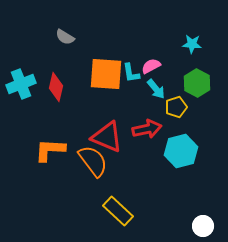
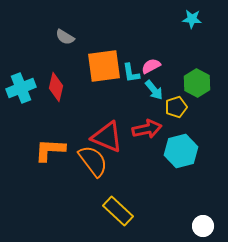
cyan star: moved 25 px up
orange square: moved 2 px left, 8 px up; rotated 12 degrees counterclockwise
cyan cross: moved 4 px down
cyan arrow: moved 2 px left, 1 px down
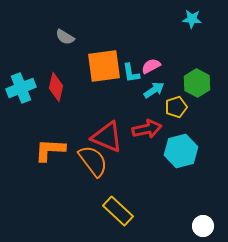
cyan arrow: rotated 85 degrees counterclockwise
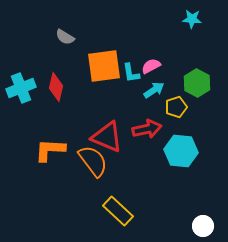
cyan hexagon: rotated 20 degrees clockwise
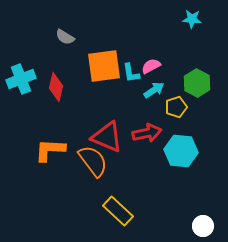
cyan cross: moved 9 px up
red arrow: moved 4 px down
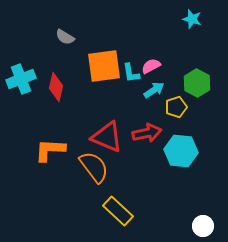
cyan star: rotated 12 degrees clockwise
orange semicircle: moved 1 px right, 6 px down
